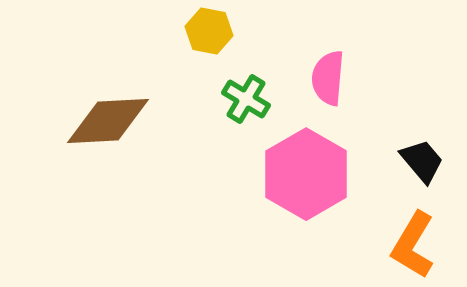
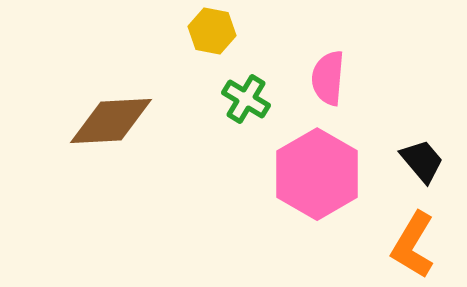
yellow hexagon: moved 3 px right
brown diamond: moved 3 px right
pink hexagon: moved 11 px right
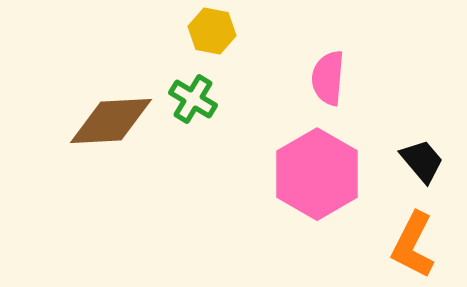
green cross: moved 53 px left
orange L-shape: rotated 4 degrees counterclockwise
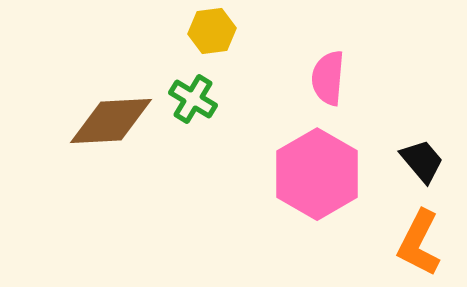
yellow hexagon: rotated 18 degrees counterclockwise
orange L-shape: moved 6 px right, 2 px up
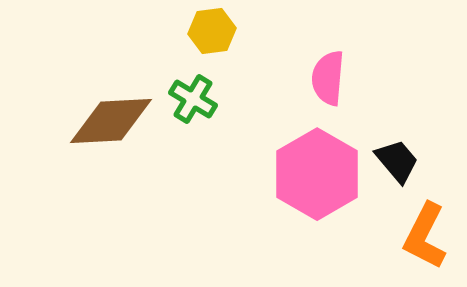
black trapezoid: moved 25 px left
orange L-shape: moved 6 px right, 7 px up
